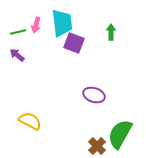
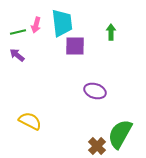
purple square: moved 1 px right, 3 px down; rotated 20 degrees counterclockwise
purple ellipse: moved 1 px right, 4 px up
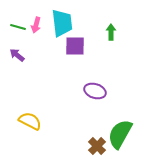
green line: moved 5 px up; rotated 28 degrees clockwise
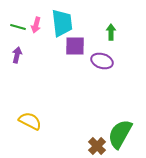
purple arrow: rotated 63 degrees clockwise
purple ellipse: moved 7 px right, 30 px up
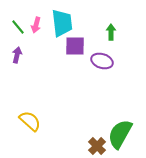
green line: rotated 35 degrees clockwise
yellow semicircle: rotated 15 degrees clockwise
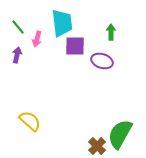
pink arrow: moved 1 px right, 14 px down
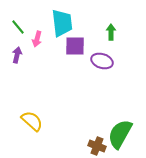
yellow semicircle: moved 2 px right
brown cross: rotated 24 degrees counterclockwise
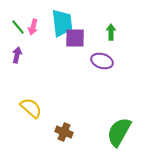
pink arrow: moved 4 px left, 12 px up
purple square: moved 8 px up
yellow semicircle: moved 1 px left, 13 px up
green semicircle: moved 1 px left, 2 px up
brown cross: moved 33 px left, 14 px up
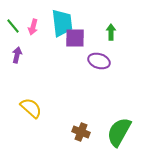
green line: moved 5 px left, 1 px up
purple ellipse: moved 3 px left
brown cross: moved 17 px right
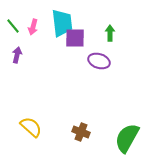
green arrow: moved 1 px left, 1 px down
yellow semicircle: moved 19 px down
green semicircle: moved 8 px right, 6 px down
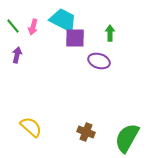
cyan trapezoid: moved 1 px right, 3 px up; rotated 56 degrees counterclockwise
brown cross: moved 5 px right
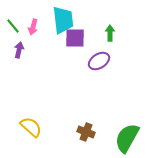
cyan trapezoid: rotated 56 degrees clockwise
purple arrow: moved 2 px right, 5 px up
purple ellipse: rotated 50 degrees counterclockwise
